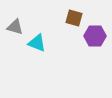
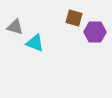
purple hexagon: moved 4 px up
cyan triangle: moved 2 px left
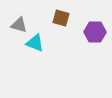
brown square: moved 13 px left
gray triangle: moved 4 px right, 2 px up
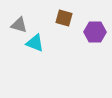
brown square: moved 3 px right
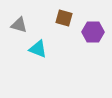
purple hexagon: moved 2 px left
cyan triangle: moved 3 px right, 6 px down
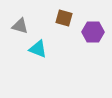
gray triangle: moved 1 px right, 1 px down
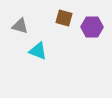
purple hexagon: moved 1 px left, 5 px up
cyan triangle: moved 2 px down
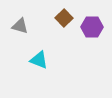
brown square: rotated 30 degrees clockwise
cyan triangle: moved 1 px right, 9 px down
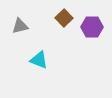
gray triangle: rotated 30 degrees counterclockwise
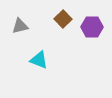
brown square: moved 1 px left, 1 px down
